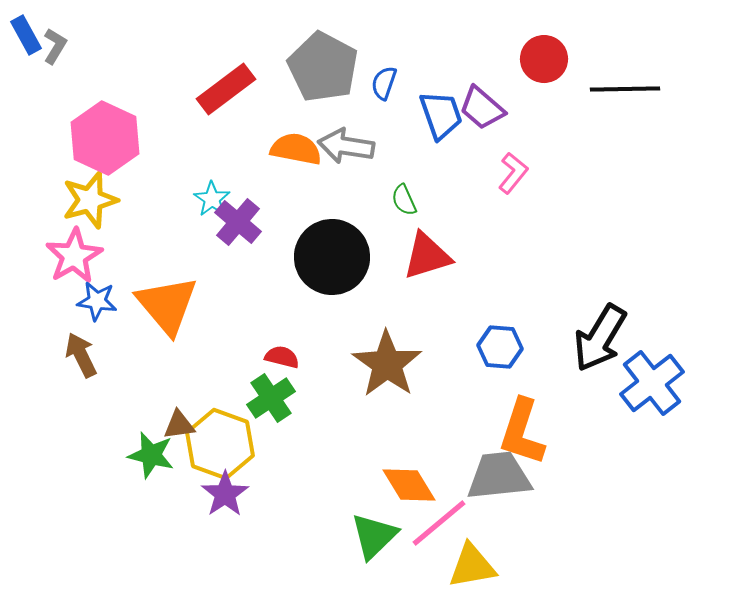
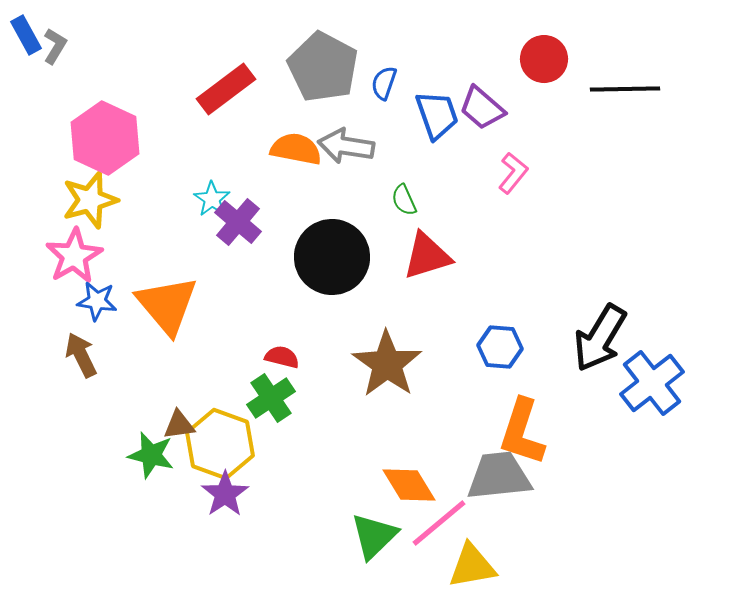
blue trapezoid: moved 4 px left
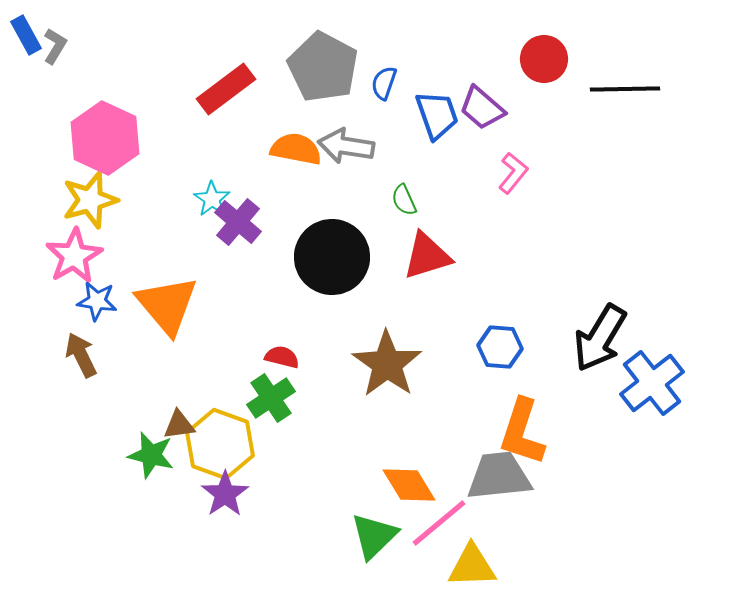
yellow triangle: rotated 8 degrees clockwise
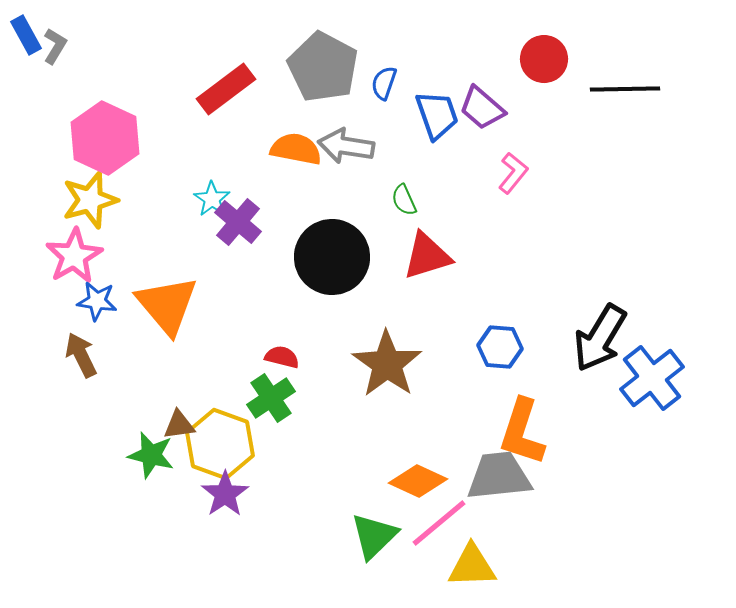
blue cross: moved 5 px up
orange diamond: moved 9 px right, 4 px up; rotated 34 degrees counterclockwise
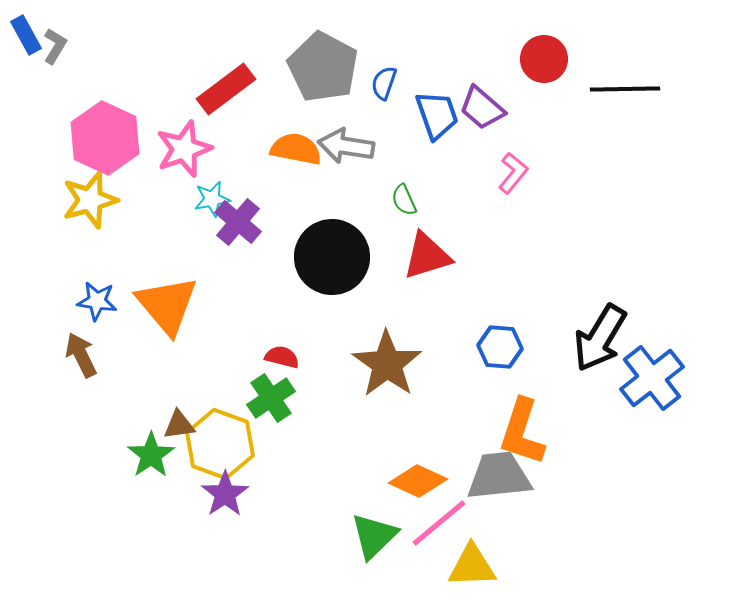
cyan star: rotated 27 degrees clockwise
pink star: moved 110 px right, 107 px up; rotated 10 degrees clockwise
green star: rotated 24 degrees clockwise
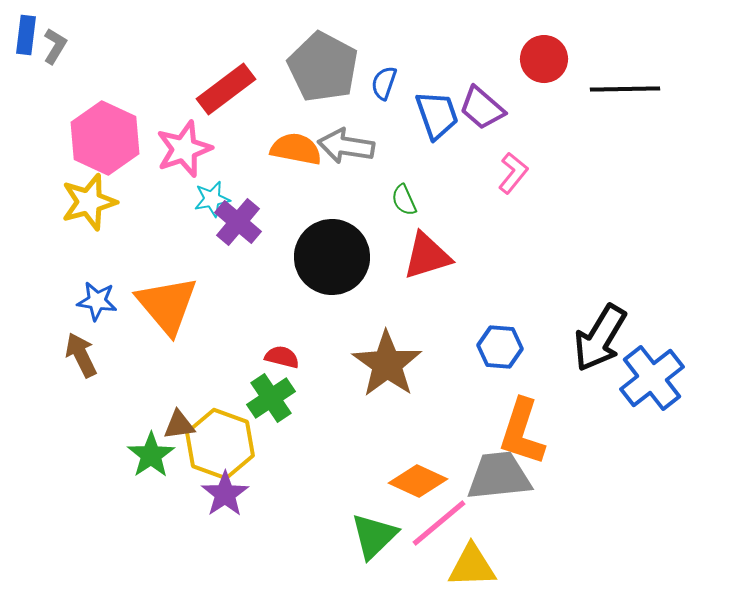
blue rectangle: rotated 36 degrees clockwise
yellow star: moved 1 px left, 2 px down
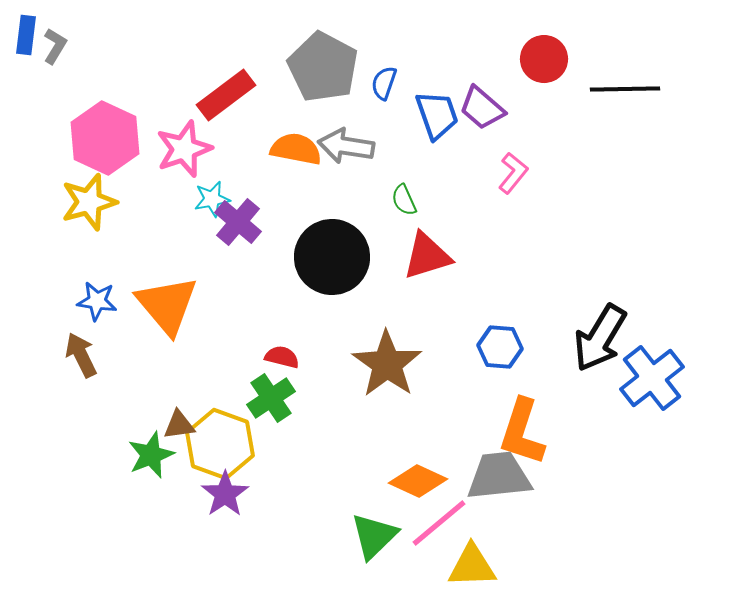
red rectangle: moved 6 px down
green star: rotated 12 degrees clockwise
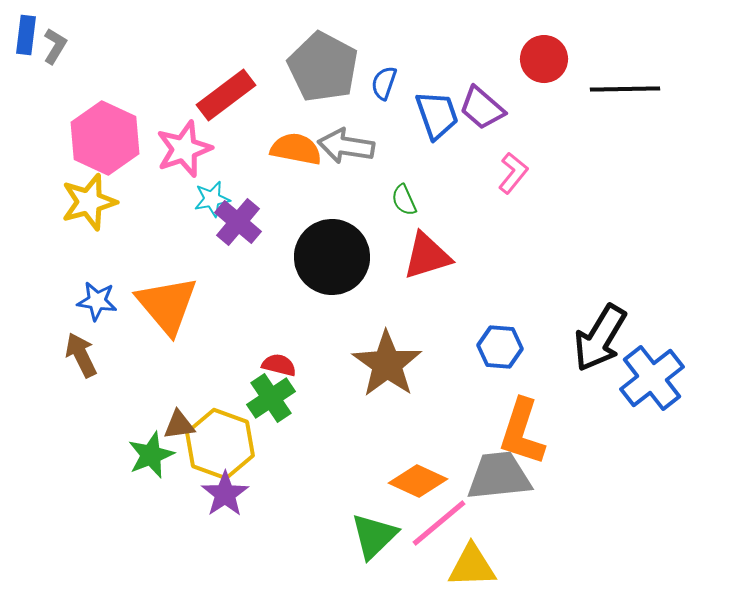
red semicircle: moved 3 px left, 8 px down
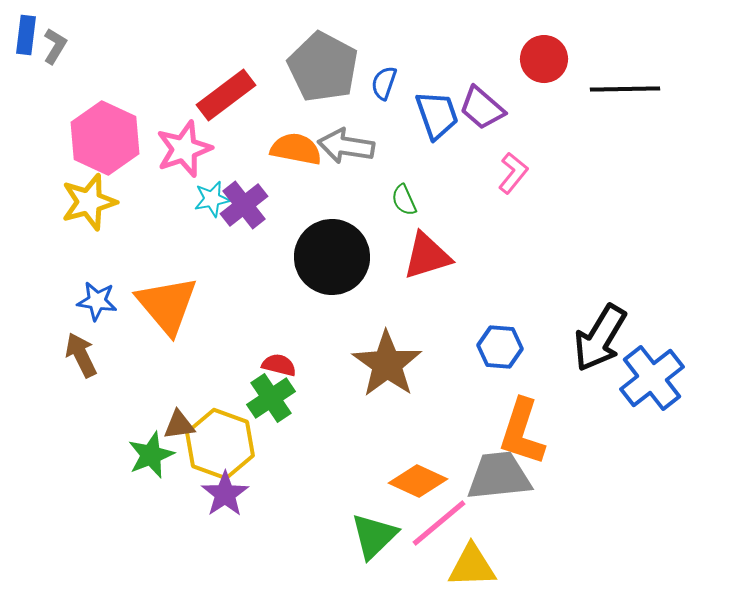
purple cross: moved 6 px right, 17 px up; rotated 12 degrees clockwise
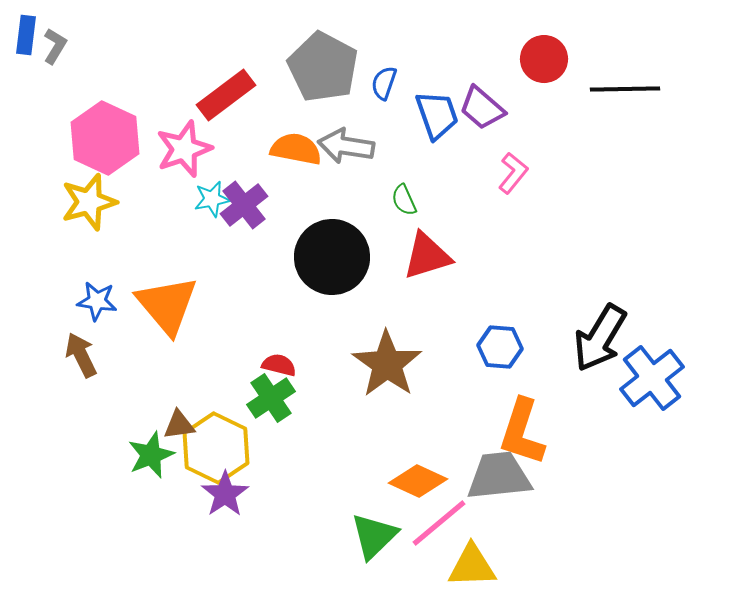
yellow hexagon: moved 4 px left, 4 px down; rotated 6 degrees clockwise
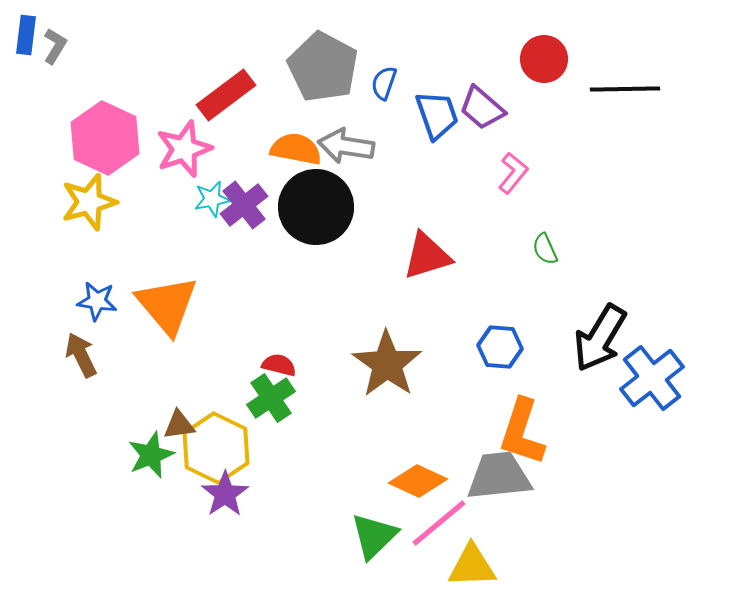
green semicircle: moved 141 px right, 49 px down
black circle: moved 16 px left, 50 px up
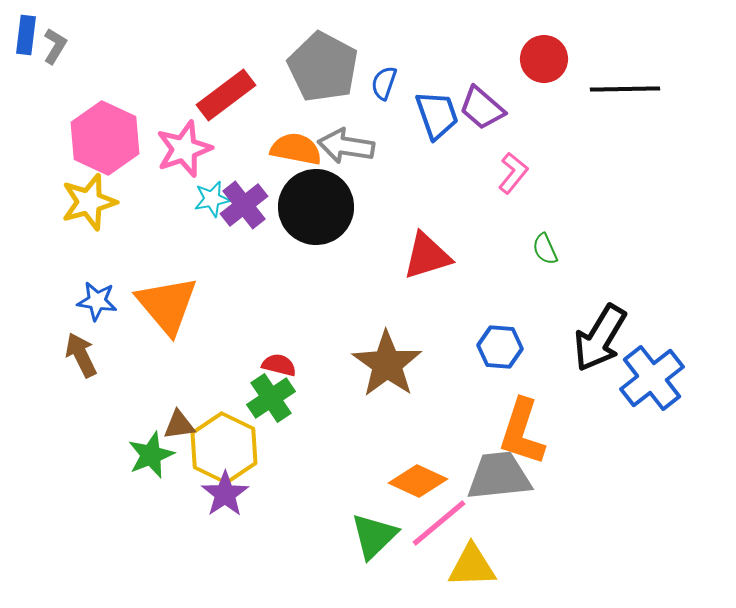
yellow hexagon: moved 8 px right
